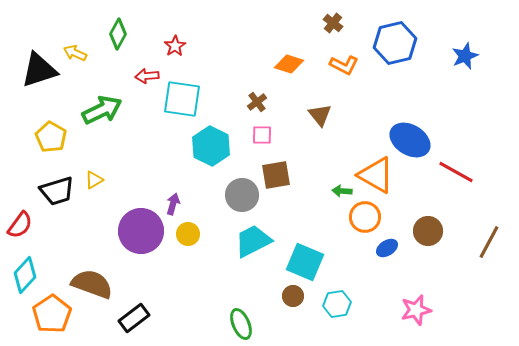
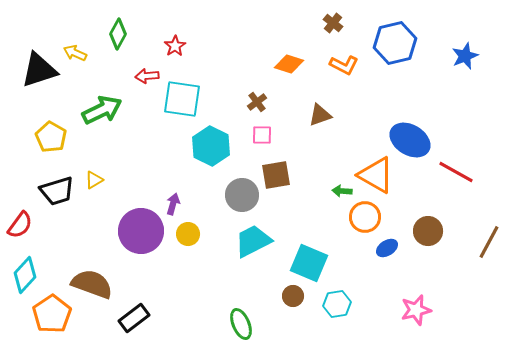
brown triangle at (320, 115): rotated 50 degrees clockwise
cyan square at (305, 262): moved 4 px right, 1 px down
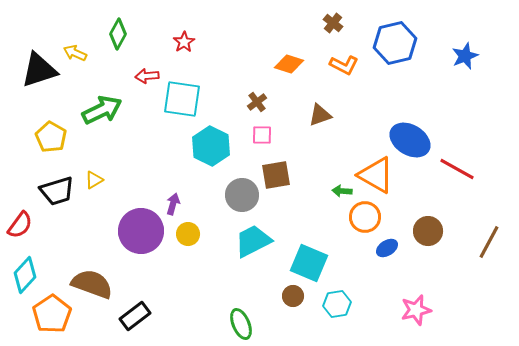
red star at (175, 46): moved 9 px right, 4 px up
red line at (456, 172): moved 1 px right, 3 px up
black rectangle at (134, 318): moved 1 px right, 2 px up
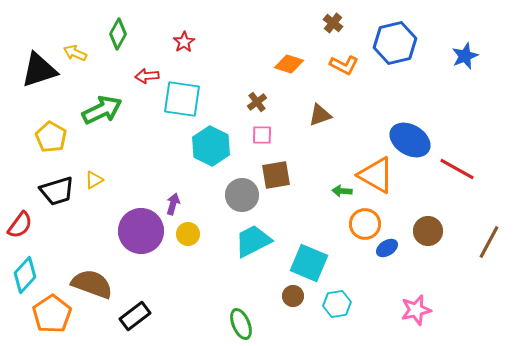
orange circle at (365, 217): moved 7 px down
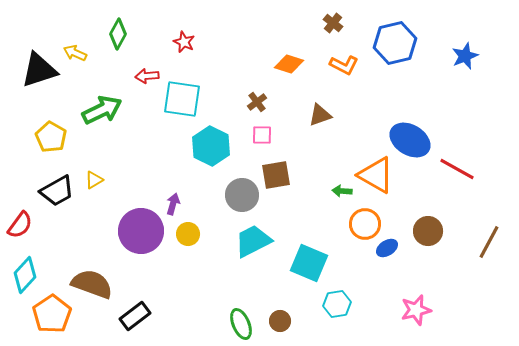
red star at (184, 42): rotated 15 degrees counterclockwise
black trapezoid at (57, 191): rotated 12 degrees counterclockwise
brown circle at (293, 296): moved 13 px left, 25 px down
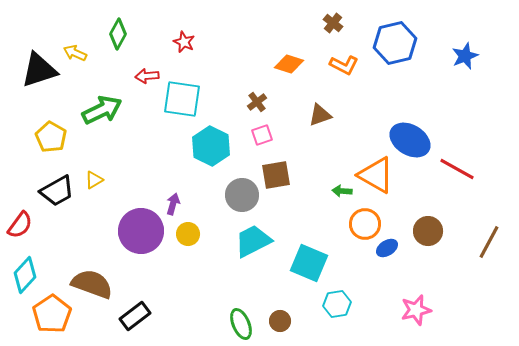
pink square at (262, 135): rotated 20 degrees counterclockwise
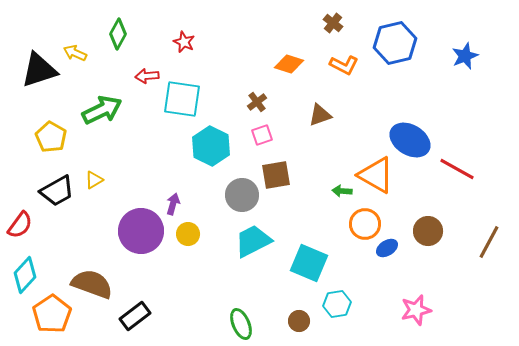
brown circle at (280, 321): moved 19 px right
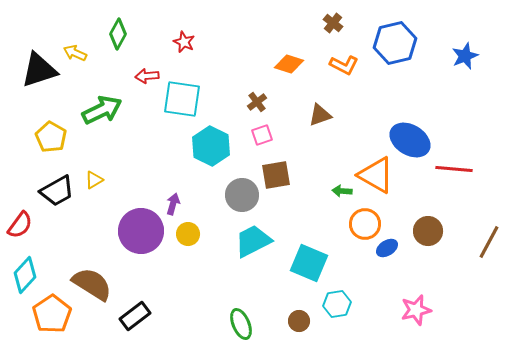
red line at (457, 169): moved 3 px left; rotated 24 degrees counterclockwise
brown semicircle at (92, 284): rotated 12 degrees clockwise
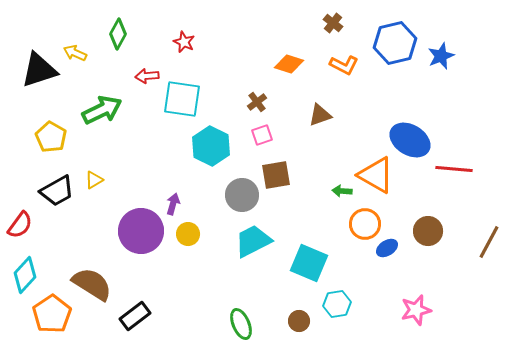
blue star at (465, 56): moved 24 px left
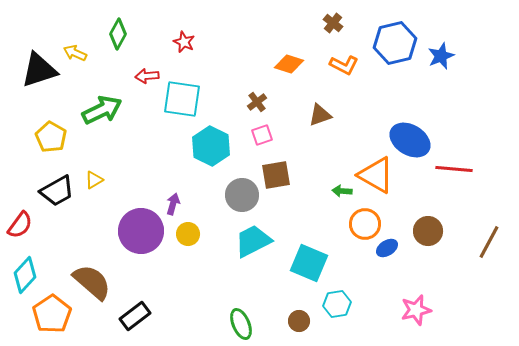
brown semicircle at (92, 284): moved 2 px up; rotated 9 degrees clockwise
